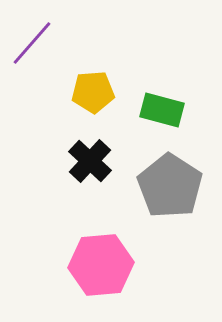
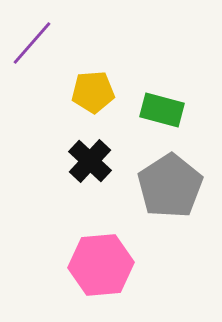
gray pentagon: rotated 6 degrees clockwise
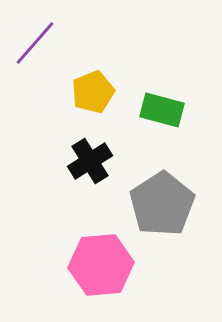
purple line: moved 3 px right
yellow pentagon: rotated 18 degrees counterclockwise
black cross: rotated 15 degrees clockwise
gray pentagon: moved 8 px left, 18 px down
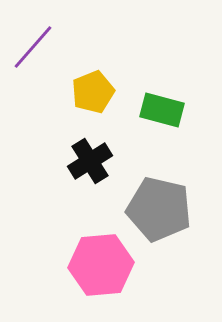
purple line: moved 2 px left, 4 px down
gray pentagon: moved 3 px left, 5 px down; rotated 26 degrees counterclockwise
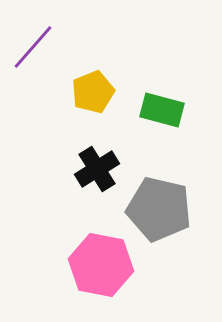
black cross: moved 7 px right, 8 px down
pink hexagon: rotated 16 degrees clockwise
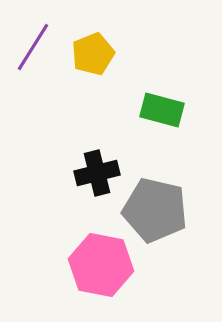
purple line: rotated 9 degrees counterclockwise
yellow pentagon: moved 38 px up
black cross: moved 4 px down; rotated 18 degrees clockwise
gray pentagon: moved 4 px left, 1 px down
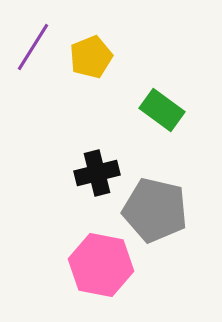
yellow pentagon: moved 2 px left, 3 px down
green rectangle: rotated 21 degrees clockwise
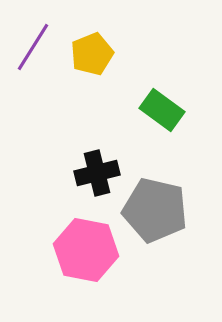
yellow pentagon: moved 1 px right, 3 px up
pink hexagon: moved 15 px left, 15 px up
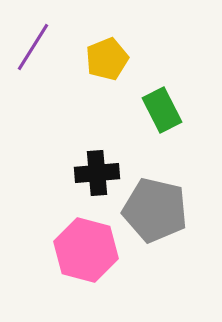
yellow pentagon: moved 15 px right, 5 px down
green rectangle: rotated 27 degrees clockwise
black cross: rotated 9 degrees clockwise
pink hexagon: rotated 4 degrees clockwise
